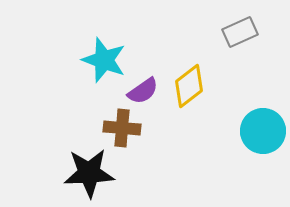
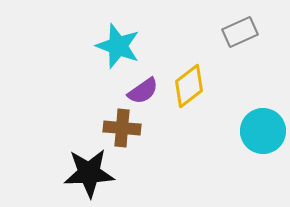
cyan star: moved 14 px right, 14 px up
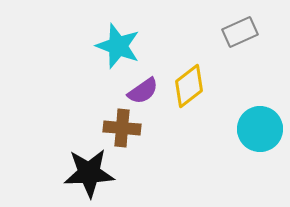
cyan circle: moved 3 px left, 2 px up
